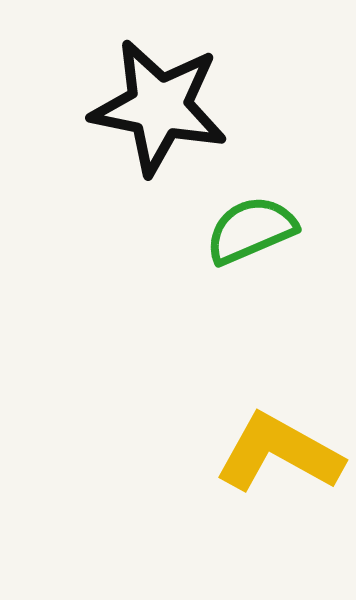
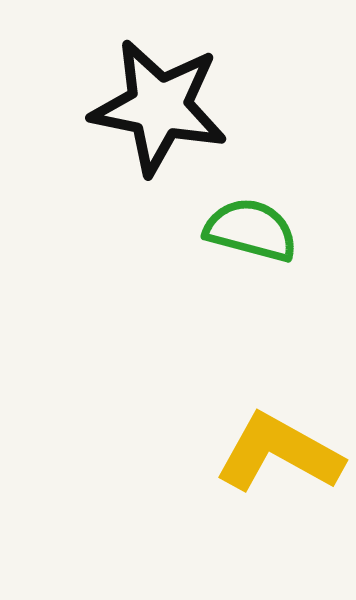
green semicircle: rotated 38 degrees clockwise
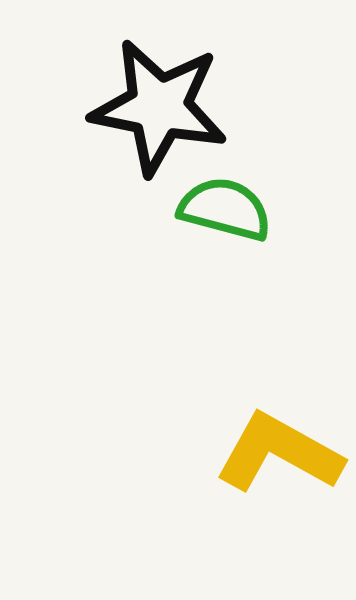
green semicircle: moved 26 px left, 21 px up
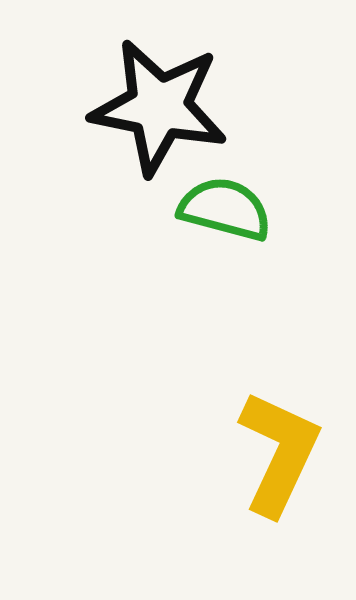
yellow L-shape: rotated 86 degrees clockwise
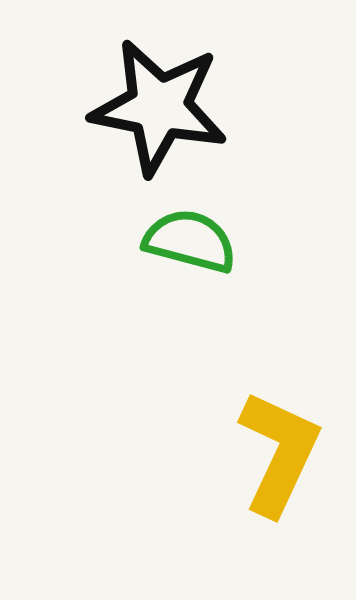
green semicircle: moved 35 px left, 32 px down
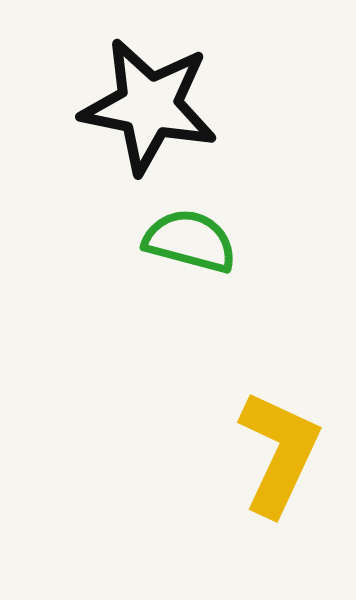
black star: moved 10 px left, 1 px up
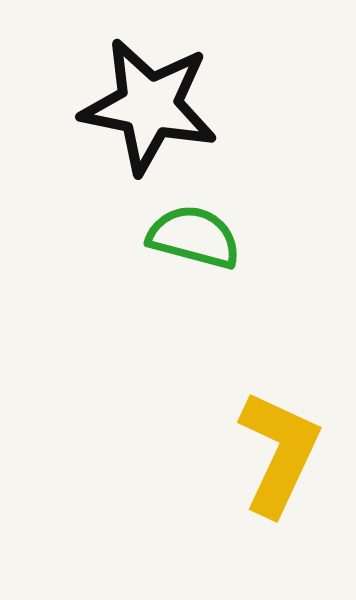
green semicircle: moved 4 px right, 4 px up
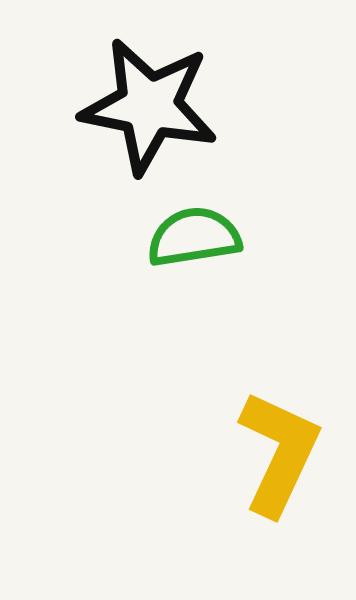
green semicircle: rotated 24 degrees counterclockwise
